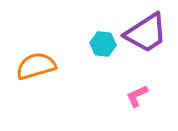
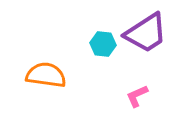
orange semicircle: moved 10 px right, 9 px down; rotated 24 degrees clockwise
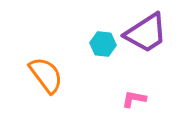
orange semicircle: rotated 45 degrees clockwise
pink L-shape: moved 3 px left, 3 px down; rotated 35 degrees clockwise
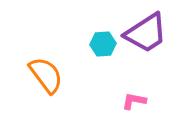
cyan hexagon: rotated 10 degrees counterclockwise
pink L-shape: moved 2 px down
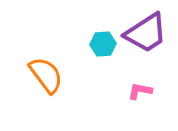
pink L-shape: moved 6 px right, 10 px up
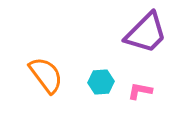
purple trapezoid: rotated 12 degrees counterclockwise
cyan hexagon: moved 2 px left, 38 px down
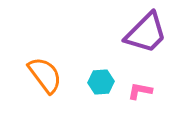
orange semicircle: moved 1 px left
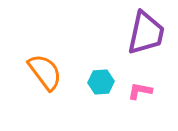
purple trapezoid: rotated 33 degrees counterclockwise
orange semicircle: moved 3 px up
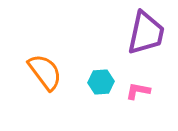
pink L-shape: moved 2 px left
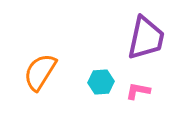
purple trapezoid: moved 5 px down
orange semicircle: moved 5 px left; rotated 111 degrees counterclockwise
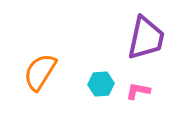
cyan hexagon: moved 2 px down
